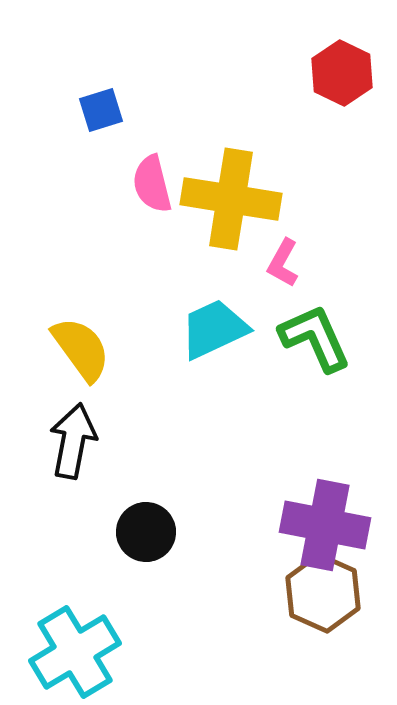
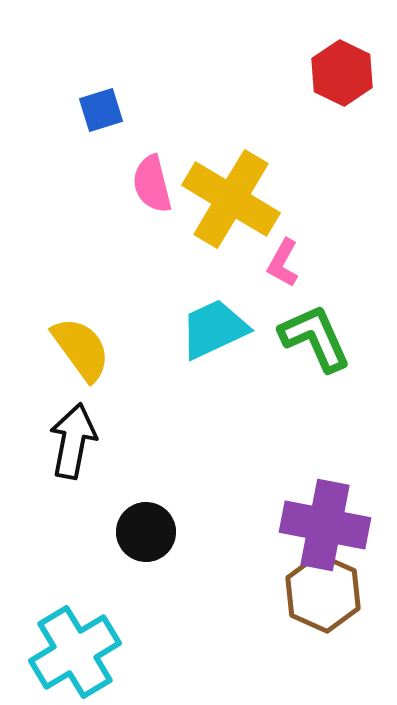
yellow cross: rotated 22 degrees clockwise
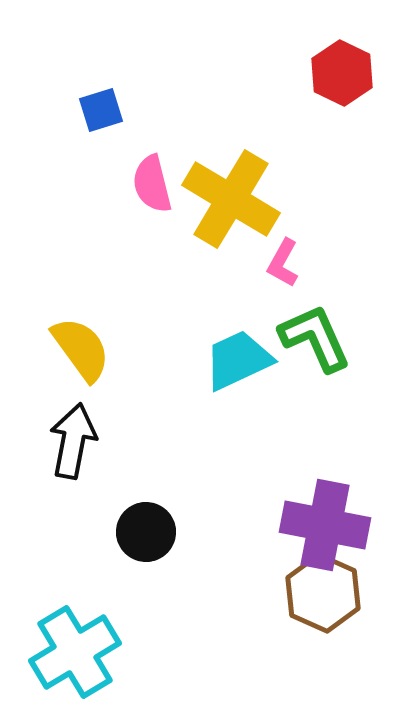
cyan trapezoid: moved 24 px right, 31 px down
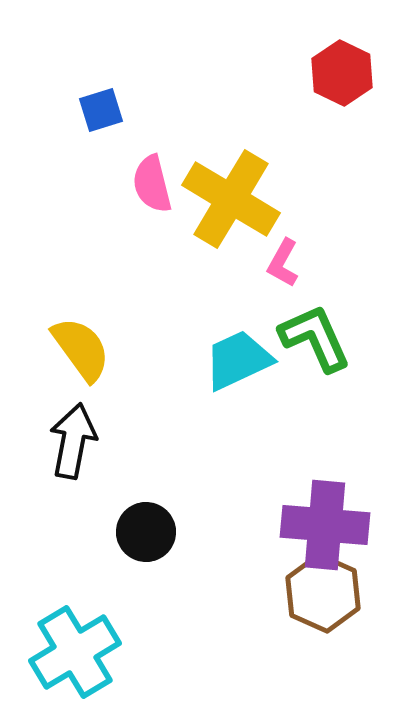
purple cross: rotated 6 degrees counterclockwise
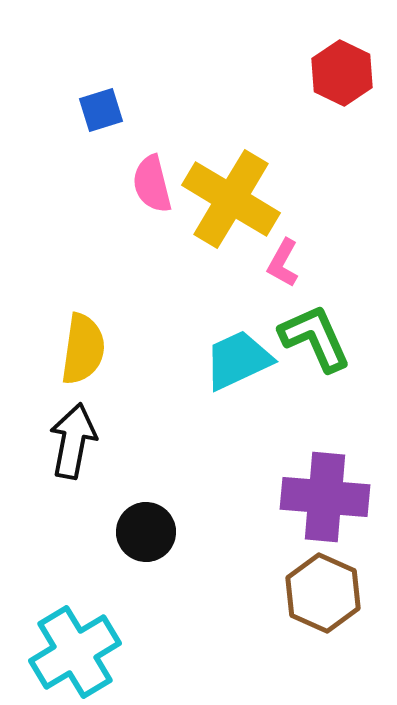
yellow semicircle: moved 2 px right; rotated 44 degrees clockwise
purple cross: moved 28 px up
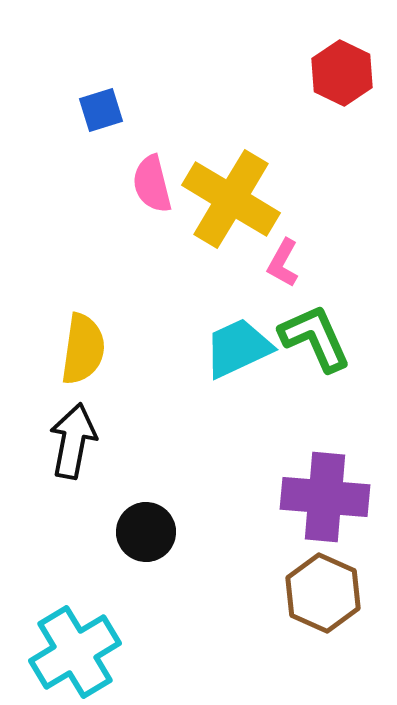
cyan trapezoid: moved 12 px up
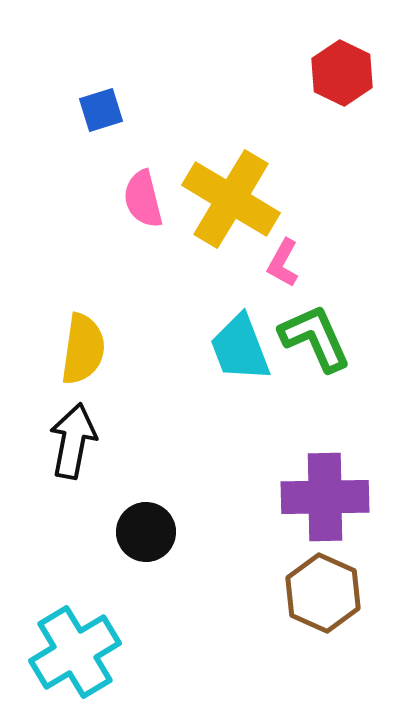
pink semicircle: moved 9 px left, 15 px down
cyan trapezoid: moved 2 px right; rotated 86 degrees counterclockwise
purple cross: rotated 6 degrees counterclockwise
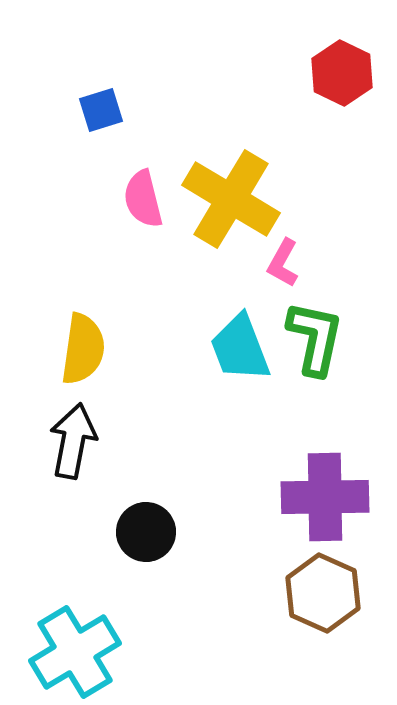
green L-shape: rotated 36 degrees clockwise
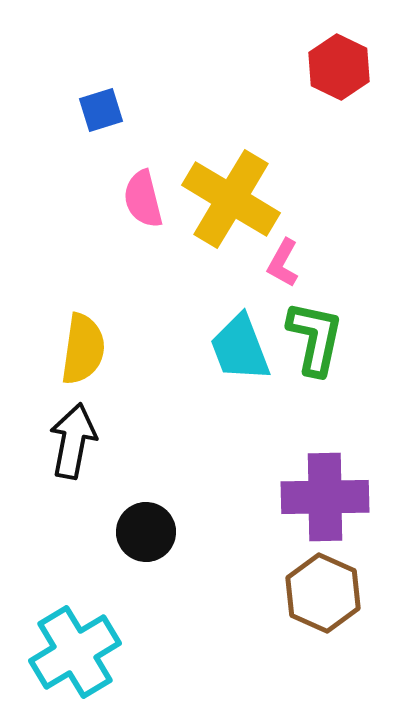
red hexagon: moved 3 px left, 6 px up
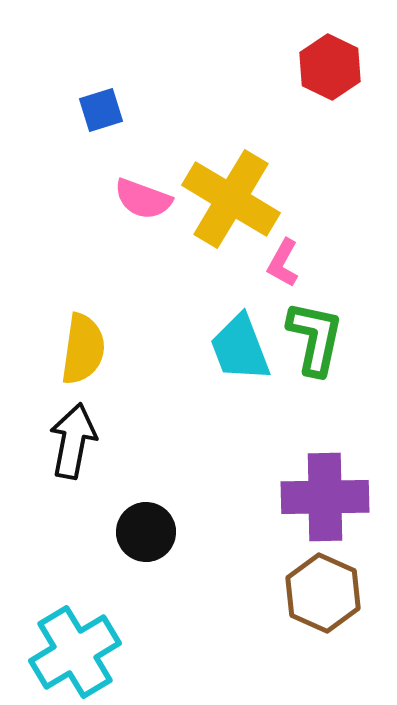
red hexagon: moved 9 px left
pink semicircle: rotated 56 degrees counterclockwise
